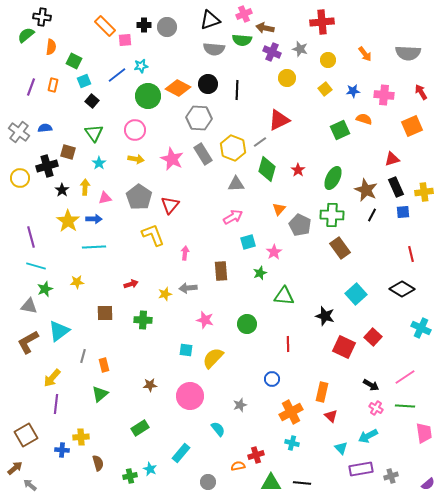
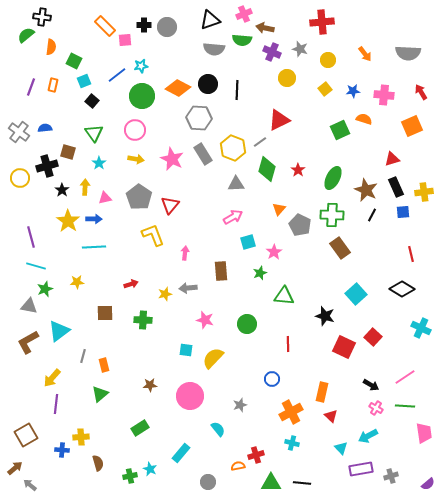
green circle at (148, 96): moved 6 px left
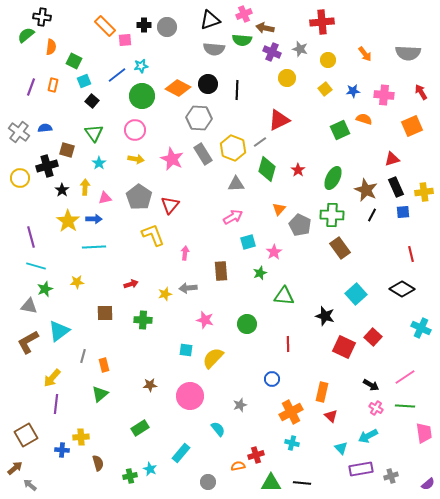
brown square at (68, 152): moved 1 px left, 2 px up
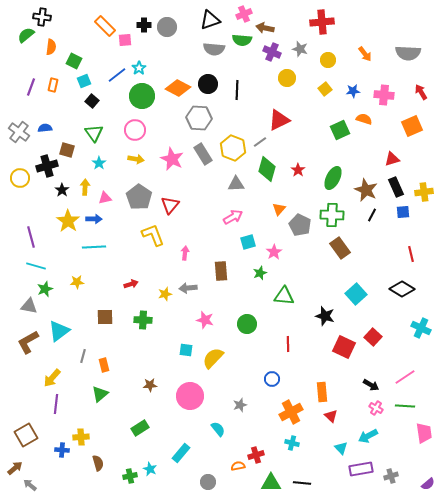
cyan star at (141, 66): moved 2 px left, 2 px down; rotated 24 degrees counterclockwise
brown square at (105, 313): moved 4 px down
orange rectangle at (322, 392): rotated 18 degrees counterclockwise
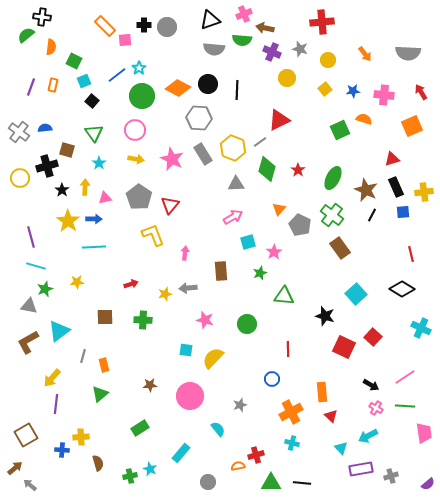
green cross at (332, 215): rotated 35 degrees clockwise
red line at (288, 344): moved 5 px down
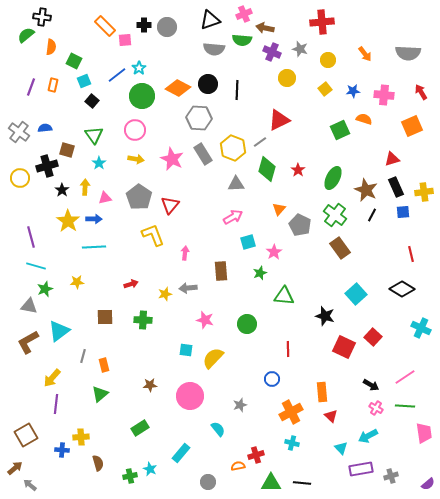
green triangle at (94, 133): moved 2 px down
green cross at (332, 215): moved 3 px right
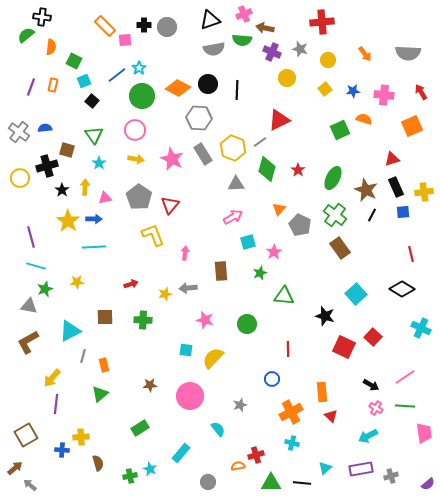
gray semicircle at (214, 49): rotated 15 degrees counterclockwise
cyan triangle at (59, 331): moved 11 px right; rotated 10 degrees clockwise
cyan triangle at (341, 448): moved 16 px left, 20 px down; rotated 32 degrees clockwise
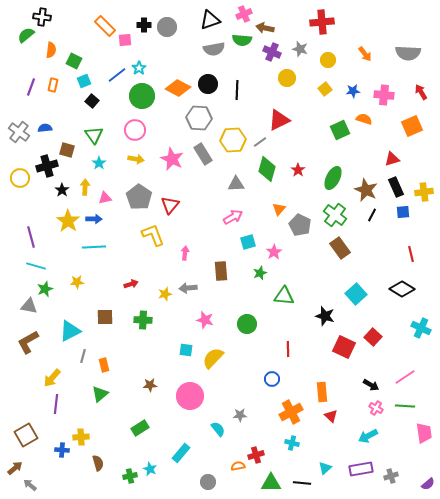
orange semicircle at (51, 47): moved 3 px down
yellow hexagon at (233, 148): moved 8 px up; rotated 25 degrees counterclockwise
gray star at (240, 405): moved 10 px down; rotated 16 degrees clockwise
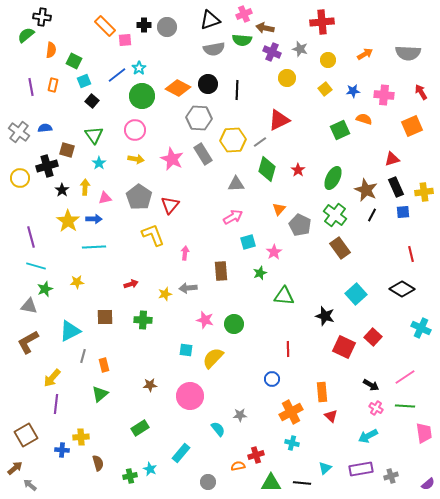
orange arrow at (365, 54): rotated 84 degrees counterclockwise
purple line at (31, 87): rotated 30 degrees counterclockwise
green circle at (247, 324): moved 13 px left
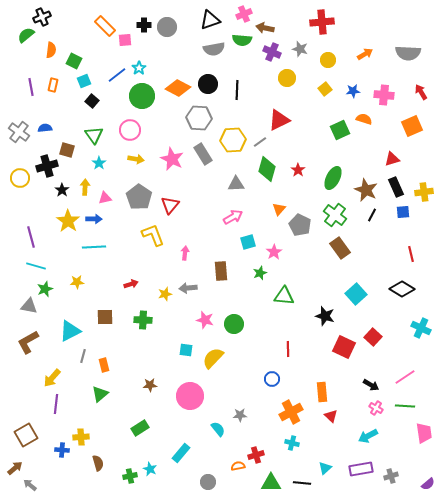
black cross at (42, 17): rotated 30 degrees counterclockwise
pink circle at (135, 130): moved 5 px left
